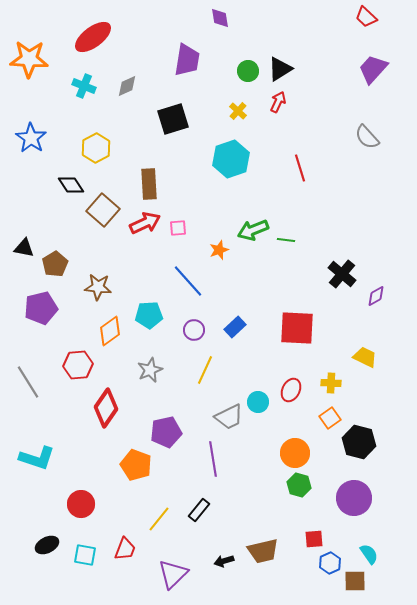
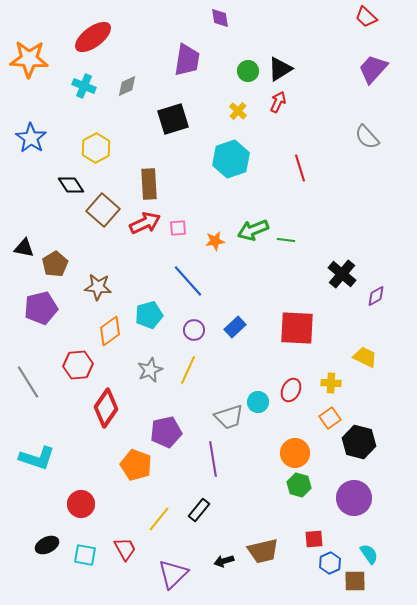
orange star at (219, 250): moved 4 px left, 9 px up; rotated 12 degrees clockwise
cyan pentagon at (149, 315): rotated 12 degrees counterclockwise
yellow line at (205, 370): moved 17 px left
gray trapezoid at (229, 417): rotated 8 degrees clockwise
red trapezoid at (125, 549): rotated 50 degrees counterclockwise
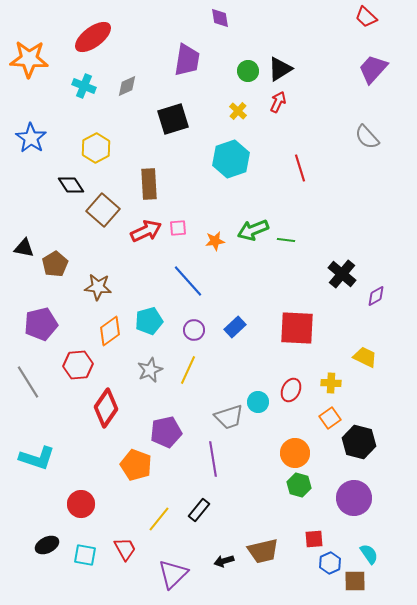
red arrow at (145, 223): moved 1 px right, 8 px down
purple pentagon at (41, 308): moved 16 px down
cyan pentagon at (149, 315): moved 6 px down
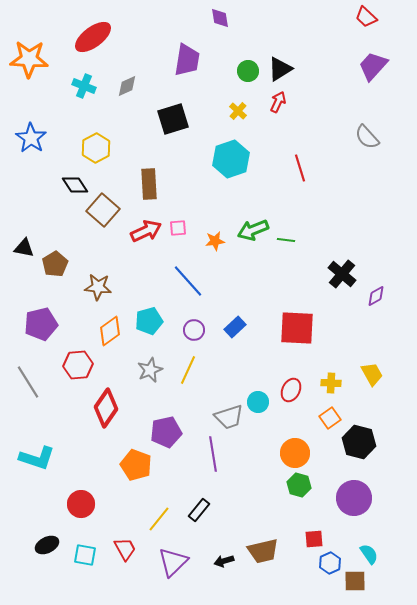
purple trapezoid at (373, 69): moved 3 px up
black diamond at (71, 185): moved 4 px right
yellow trapezoid at (365, 357): moved 7 px right, 17 px down; rotated 35 degrees clockwise
purple line at (213, 459): moved 5 px up
purple triangle at (173, 574): moved 12 px up
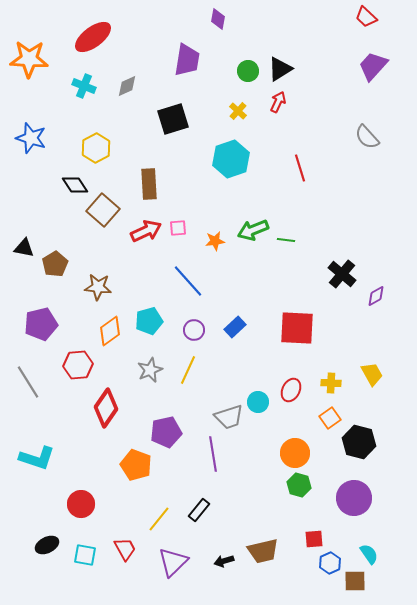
purple diamond at (220, 18): moved 2 px left, 1 px down; rotated 20 degrees clockwise
blue star at (31, 138): rotated 16 degrees counterclockwise
